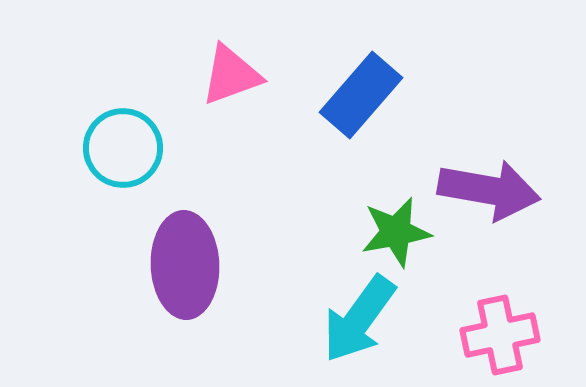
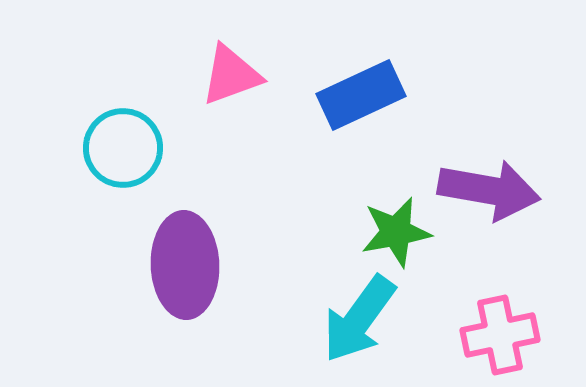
blue rectangle: rotated 24 degrees clockwise
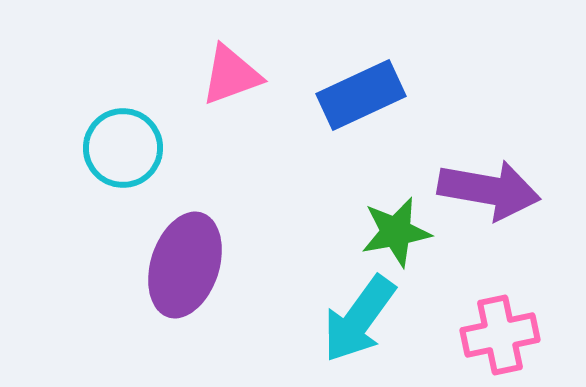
purple ellipse: rotated 20 degrees clockwise
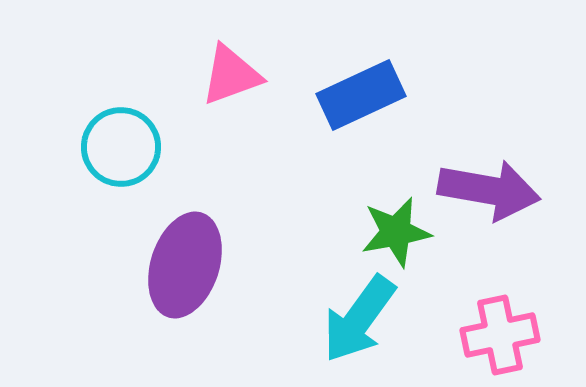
cyan circle: moved 2 px left, 1 px up
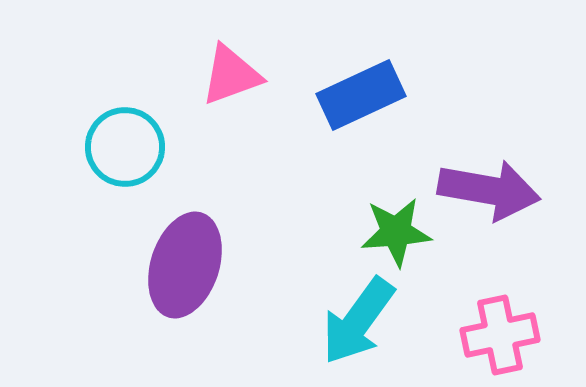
cyan circle: moved 4 px right
green star: rotated 6 degrees clockwise
cyan arrow: moved 1 px left, 2 px down
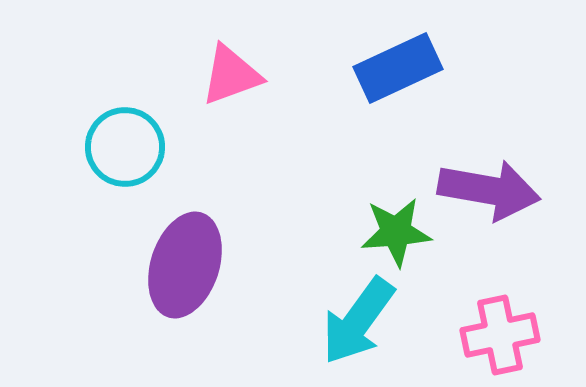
blue rectangle: moved 37 px right, 27 px up
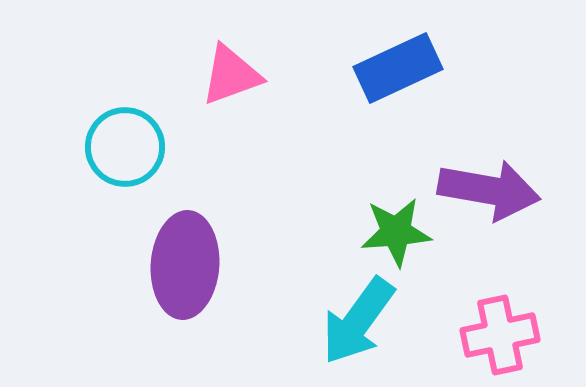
purple ellipse: rotated 14 degrees counterclockwise
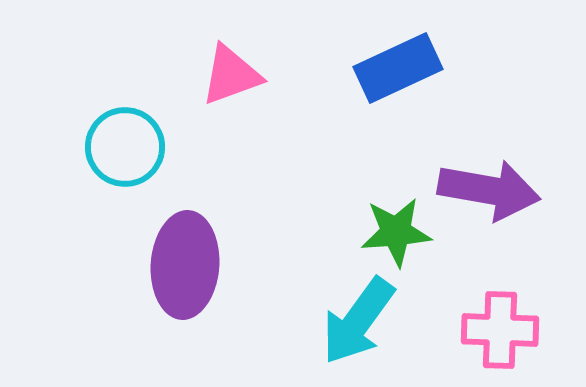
pink cross: moved 5 px up; rotated 14 degrees clockwise
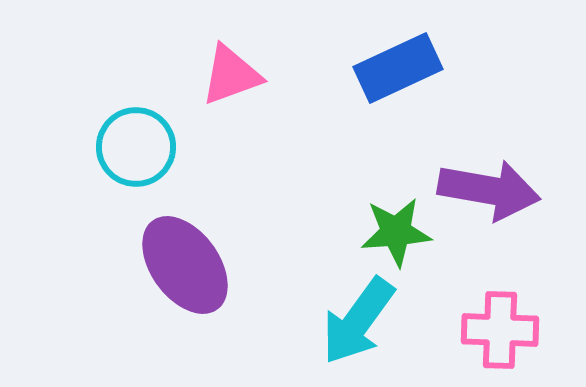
cyan circle: moved 11 px right
purple ellipse: rotated 40 degrees counterclockwise
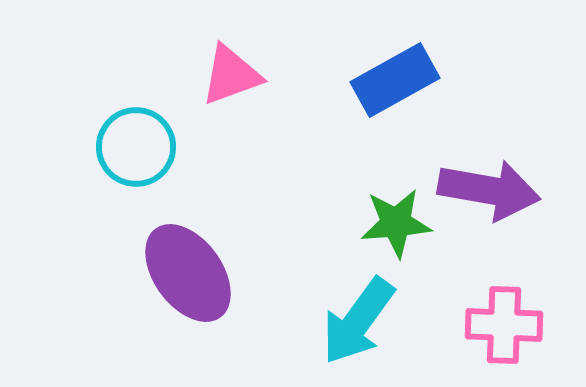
blue rectangle: moved 3 px left, 12 px down; rotated 4 degrees counterclockwise
green star: moved 9 px up
purple ellipse: moved 3 px right, 8 px down
pink cross: moved 4 px right, 5 px up
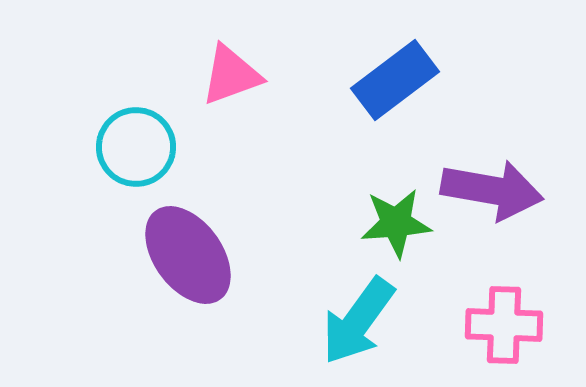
blue rectangle: rotated 8 degrees counterclockwise
purple arrow: moved 3 px right
purple ellipse: moved 18 px up
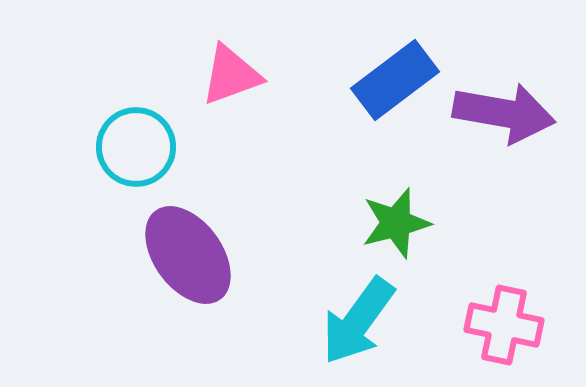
purple arrow: moved 12 px right, 77 px up
green star: rotated 10 degrees counterclockwise
pink cross: rotated 10 degrees clockwise
